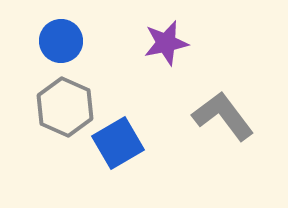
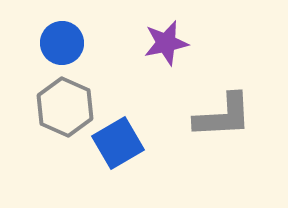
blue circle: moved 1 px right, 2 px down
gray L-shape: rotated 124 degrees clockwise
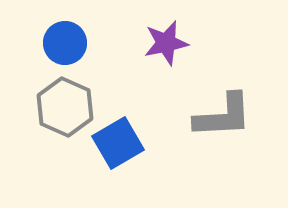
blue circle: moved 3 px right
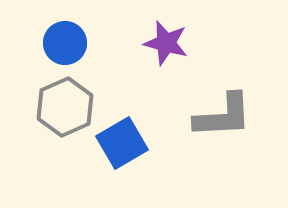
purple star: rotated 27 degrees clockwise
gray hexagon: rotated 12 degrees clockwise
blue square: moved 4 px right
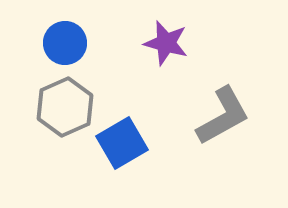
gray L-shape: rotated 26 degrees counterclockwise
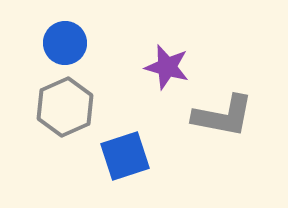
purple star: moved 1 px right, 24 px down
gray L-shape: rotated 40 degrees clockwise
blue square: moved 3 px right, 13 px down; rotated 12 degrees clockwise
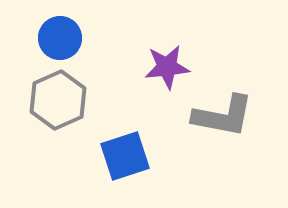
blue circle: moved 5 px left, 5 px up
purple star: rotated 21 degrees counterclockwise
gray hexagon: moved 7 px left, 7 px up
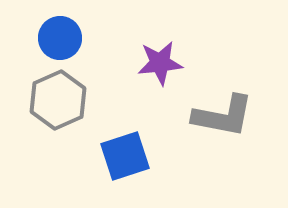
purple star: moved 7 px left, 4 px up
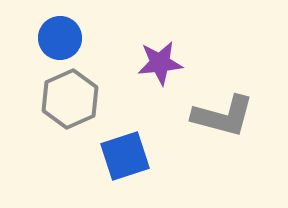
gray hexagon: moved 12 px right, 1 px up
gray L-shape: rotated 4 degrees clockwise
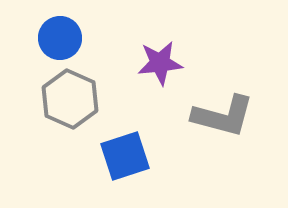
gray hexagon: rotated 12 degrees counterclockwise
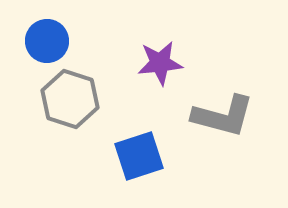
blue circle: moved 13 px left, 3 px down
gray hexagon: rotated 6 degrees counterclockwise
blue square: moved 14 px right
